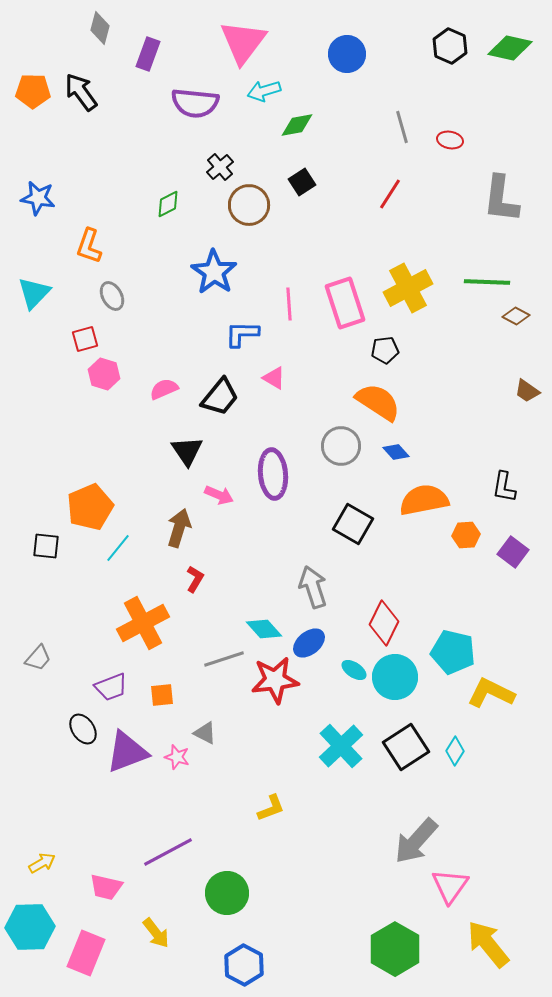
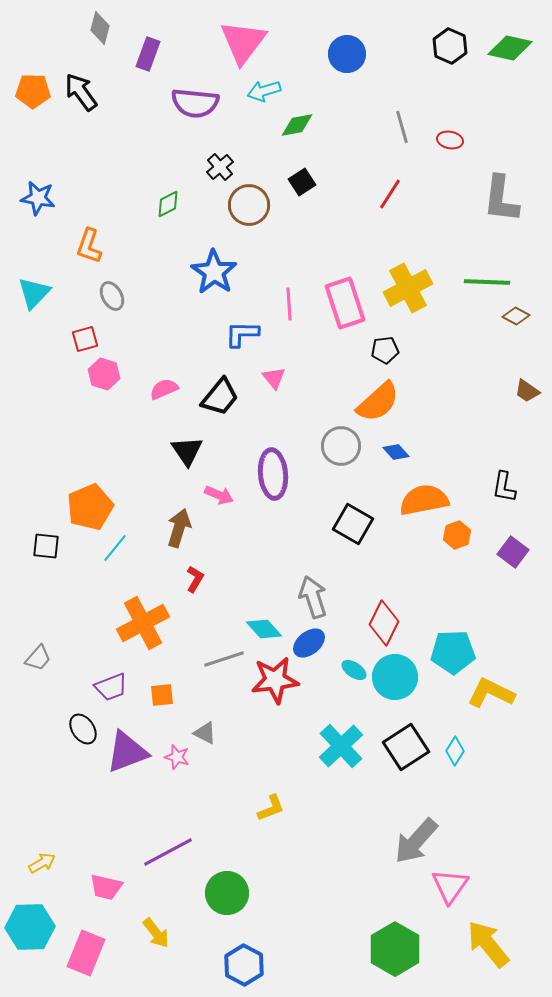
pink triangle at (274, 378): rotated 20 degrees clockwise
orange semicircle at (378, 402): rotated 105 degrees clockwise
orange hexagon at (466, 535): moved 9 px left; rotated 16 degrees counterclockwise
cyan line at (118, 548): moved 3 px left
gray arrow at (313, 587): moved 10 px down
cyan pentagon at (453, 652): rotated 15 degrees counterclockwise
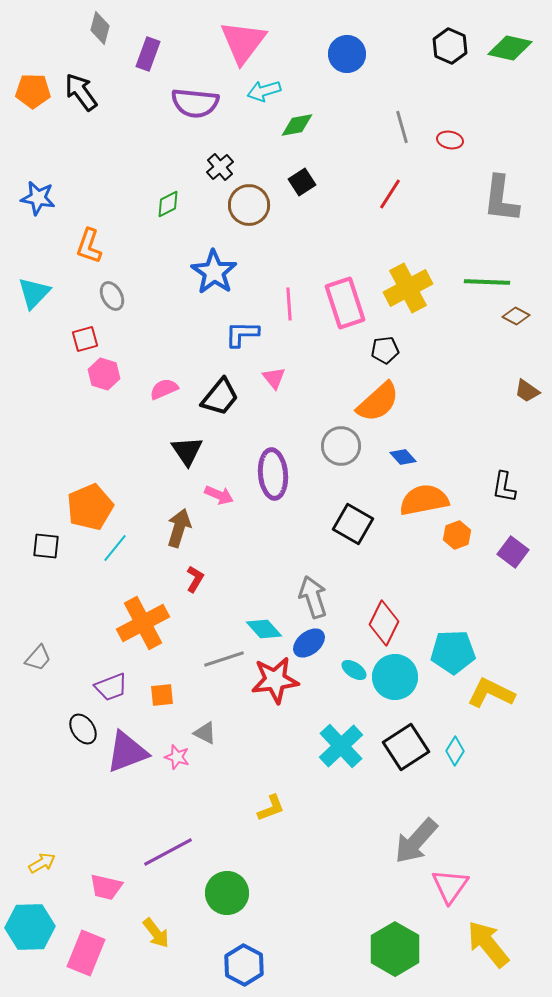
blue diamond at (396, 452): moved 7 px right, 5 px down
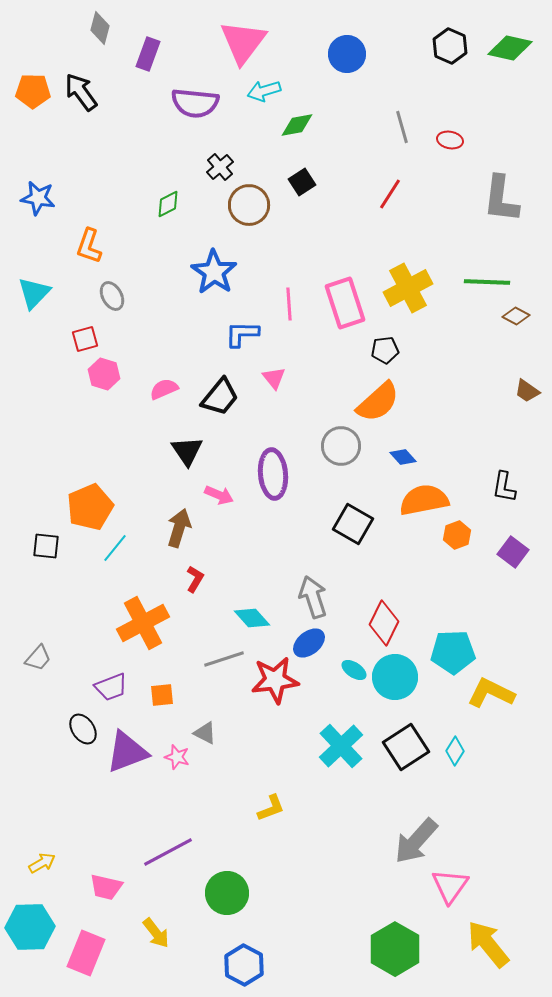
cyan diamond at (264, 629): moved 12 px left, 11 px up
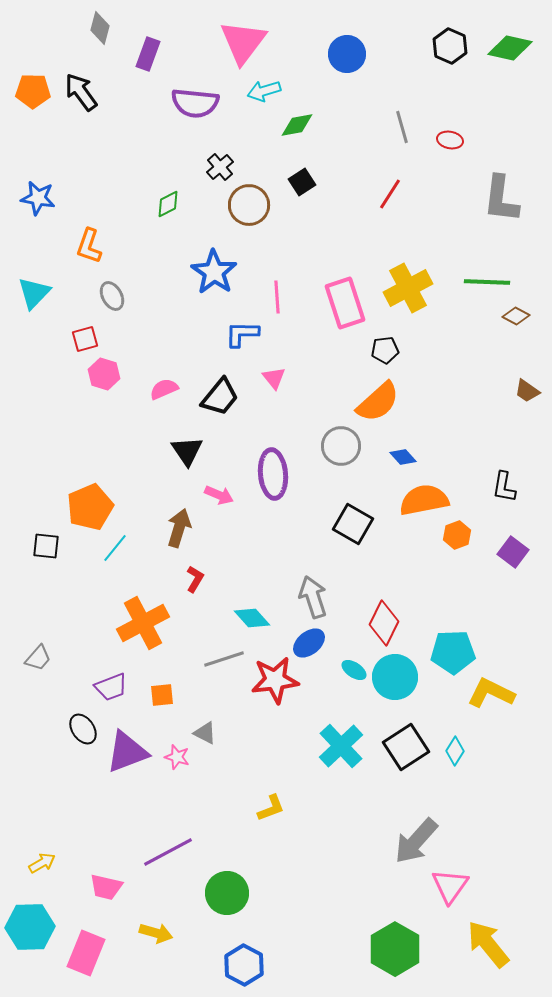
pink line at (289, 304): moved 12 px left, 7 px up
yellow arrow at (156, 933): rotated 36 degrees counterclockwise
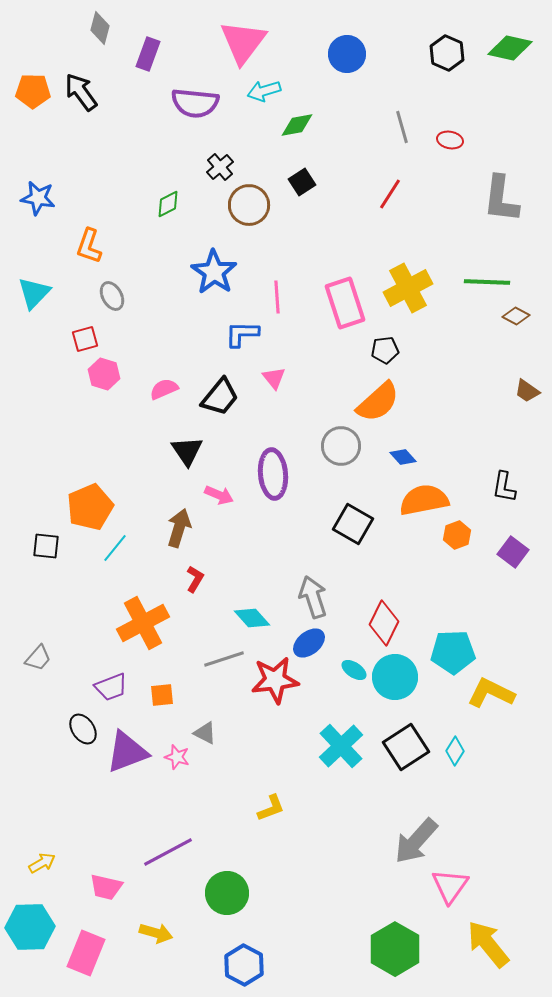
black hexagon at (450, 46): moved 3 px left, 7 px down
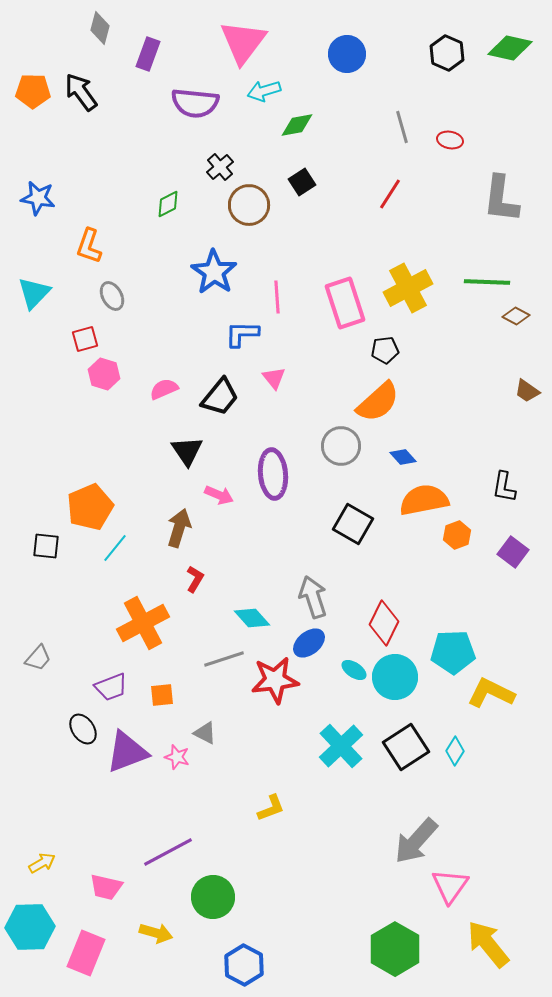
green circle at (227, 893): moved 14 px left, 4 px down
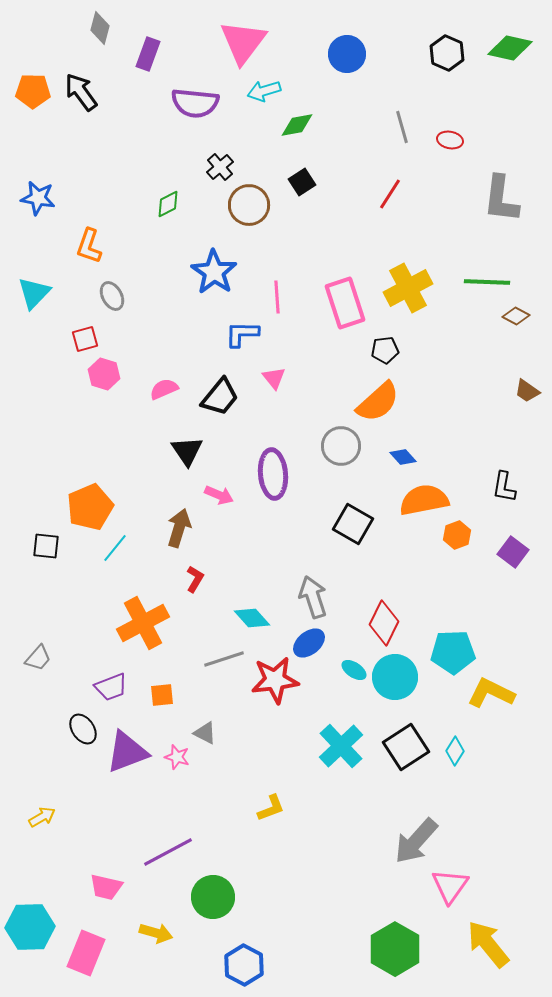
yellow arrow at (42, 863): moved 46 px up
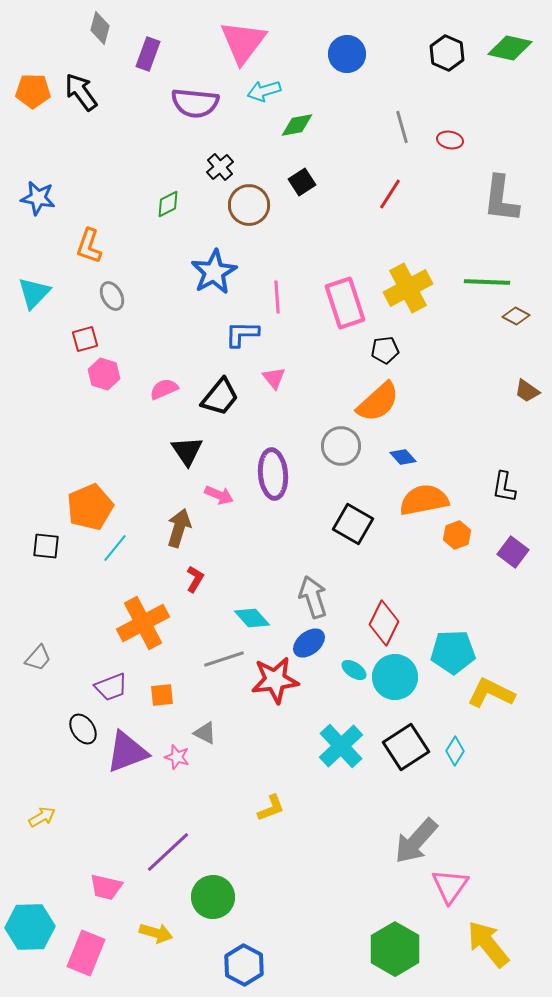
blue star at (214, 272): rotated 9 degrees clockwise
purple line at (168, 852): rotated 15 degrees counterclockwise
